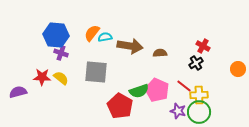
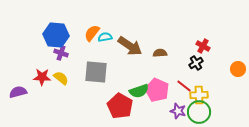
brown arrow: rotated 25 degrees clockwise
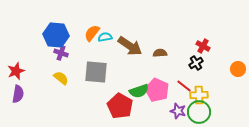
red star: moved 26 px left, 6 px up; rotated 24 degrees counterclockwise
purple semicircle: moved 2 px down; rotated 114 degrees clockwise
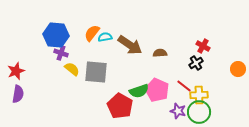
brown arrow: moved 1 px up
yellow semicircle: moved 11 px right, 9 px up
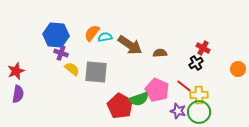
red cross: moved 2 px down
green semicircle: moved 8 px down
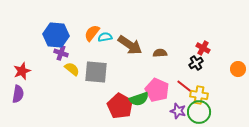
red star: moved 6 px right
yellow cross: rotated 12 degrees clockwise
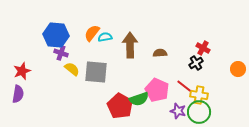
brown arrow: rotated 125 degrees counterclockwise
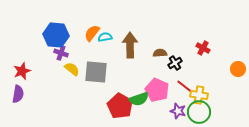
black cross: moved 21 px left
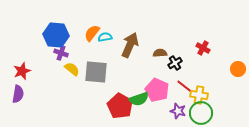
brown arrow: rotated 25 degrees clockwise
green circle: moved 2 px right, 1 px down
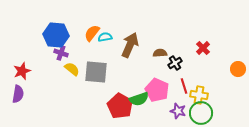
red cross: rotated 16 degrees clockwise
red line: rotated 35 degrees clockwise
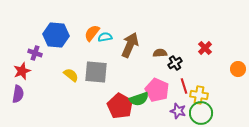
red cross: moved 2 px right
purple cross: moved 26 px left
yellow semicircle: moved 1 px left, 6 px down
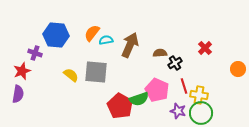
cyan semicircle: moved 1 px right, 3 px down
